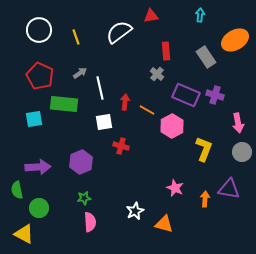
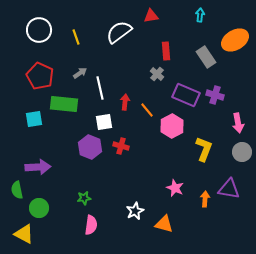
orange line: rotated 21 degrees clockwise
purple hexagon: moved 9 px right, 15 px up; rotated 15 degrees counterclockwise
pink semicircle: moved 1 px right, 3 px down; rotated 12 degrees clockwise
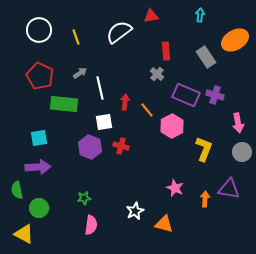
cyan square: moved 5 px right, 19 px down
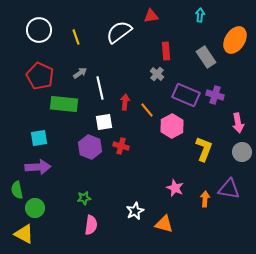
orange ellipse: rotated 28 degrees counterclockwise
green circle: moved 4 px left
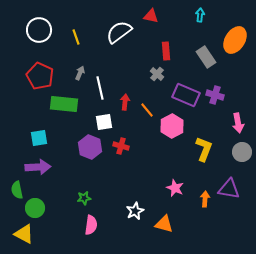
red triangle: rotated 21 degrees clockwise
gray arrow: rotated 32 degrees counterclockwise
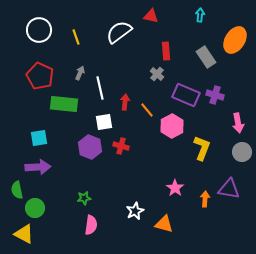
yellow L-shape: moved 2 px left, 1 px up
pink star: rotated 12 degrees clockwise
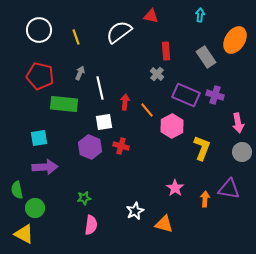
red pentagon: rotated 12 degrees counterclockwise
purple arrow: moved 7 px right
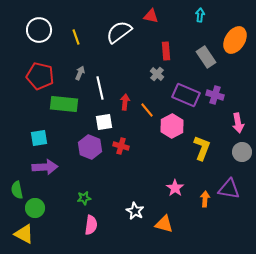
white star: rotated 18 degrees counterclockwise
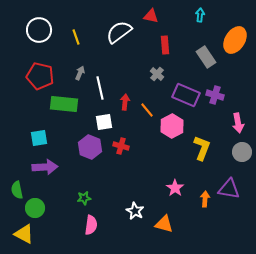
red rectangle: moved 1 px left, 6 px up
